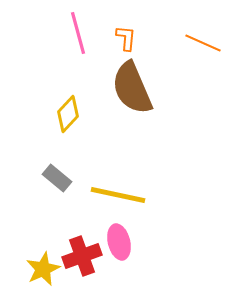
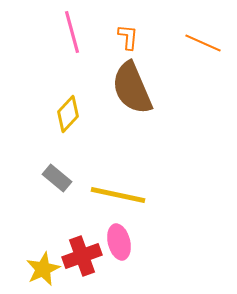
pink line: moved 6 px left, 1 px up
orange L-shape: moved 2 px right, 1 px up
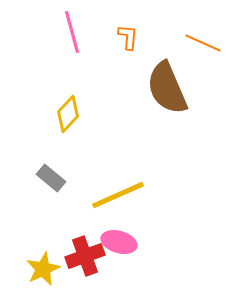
brown semicircle: moved 35 px right
gray rectangle: moved 6 px left
yellow line: rotated 36 degrees counterclockwise
pink ellipse: rotated 60 degrees counterclockwise
red cross: moved 3 px right
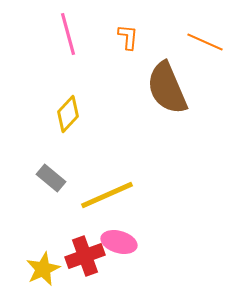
pink line: moved 4 px left, 2 px down
orange line: moved 2 px right, 1 px up
yellow line: moved 11 px left
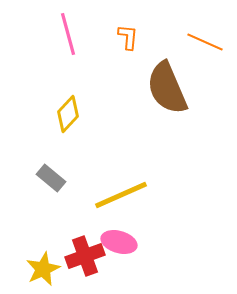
yellow line: moved 14 px right
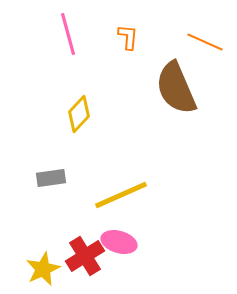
brown semicircle: moved 9 px right
yellow diamond: moved 11 px right
gray rectangle: rotated 48 degrees counterclockwise
red cross: rotated 12 degrees counterclockwise
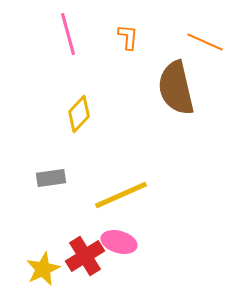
brown semicircle: rotated 10 degrees clockwise
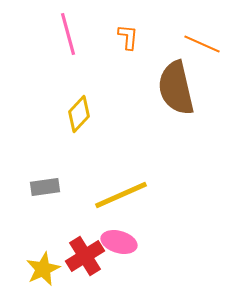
orange line: moved 3 px left, 2 px down
gray rectangle: moved 6 px left, 9 px down
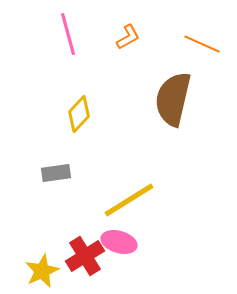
orange L-shape: rotated 56 degrees clockwise
brown semicircle: moved 3 px left, 11 px down; rotated 26 degrees clockwise
gray rectangle: moved 11 px right, 14 px up
yellow line: moved 8 px right, 5 px down; rotated 8 degrees counterclockwise
yellow star: moved 1 px left, 2 px down
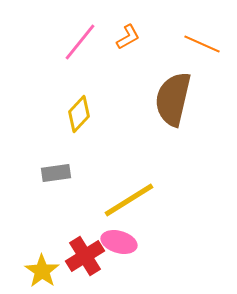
pink line: moved 12 px right, 8 px down; rotated 54 degrees clockwise
yellow star: rotated 12 degrees counterclockwise
